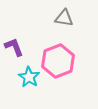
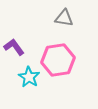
purple L-shape: rotated 15 degrees counterclockwise
pink hexagon: moved 1 px up; rotated 12 degrees clockwise
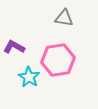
purple L-shape: rotated 25 degrees counterclockwise
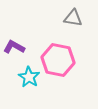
gray triangle: moved 9 px right
pink hexagon: rotated 20 degrees clockwise
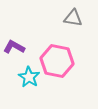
pink hexagon: moved 1 px left, 1 px down
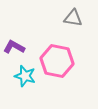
cyan star: moved 4 px left, 1 px up; rotated 15 degrees counterclockwise
